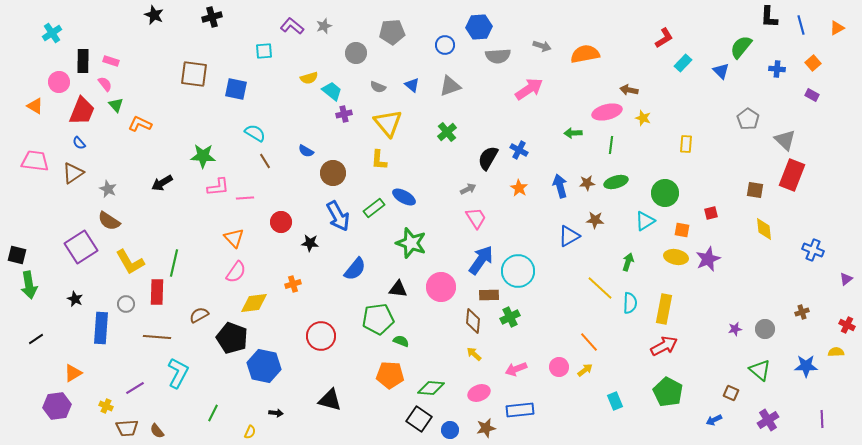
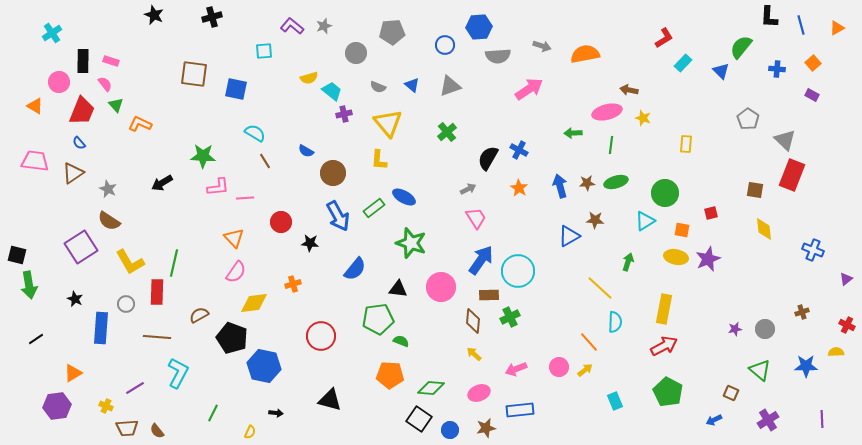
cyan semicircle at (630, 303): moved 15 px left, 19 px down
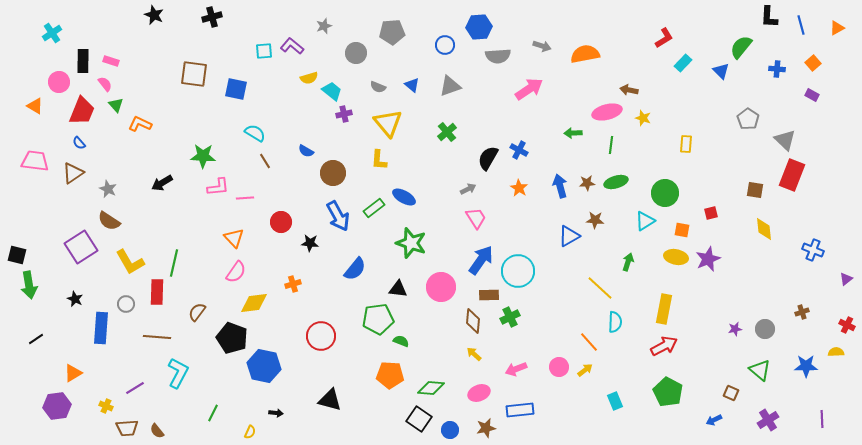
purple L-shape at (292, 26): moved 20 px down
brown semicircle at (199, 315): moved 2 px left, 3 px up; rotated 24 degrees counterclockwise
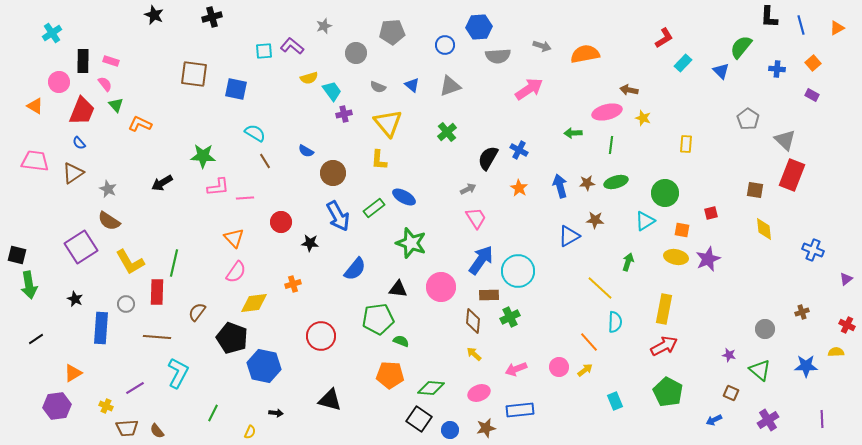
cyan trapezoid at (332, 91): rotated 15 degrees clockwise
purple star at (735, 329): moved 6 px left, 26 px down; rotated 24 degrees clockwise
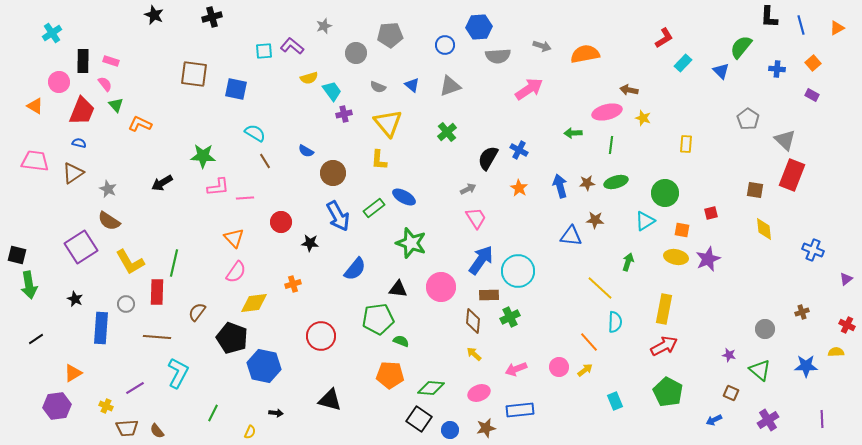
gray pentagon at (392, 32): moved 2 px left, 3 px down
blue semicircle at (79, 143): rotated 144 degrees clockwise
blue triangle at (569, 236): moved 2 px right; rotated 35 degrees clockwise
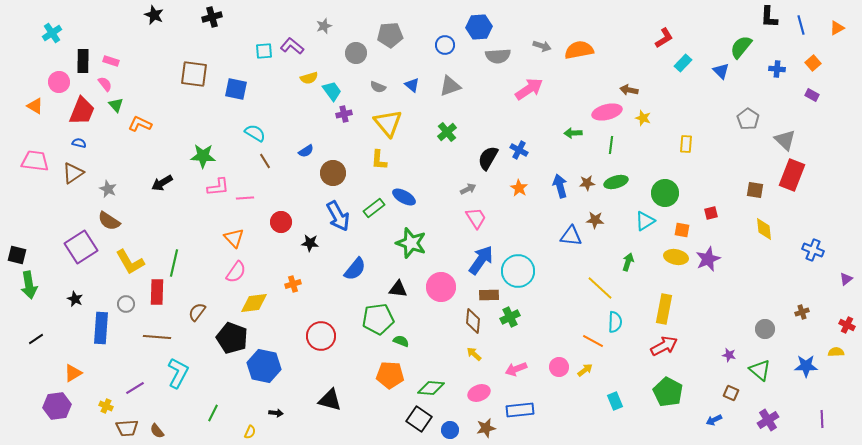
orange semicircle at (585, 54): moved 6 px left, 4 px up
blue semicircle at (306, 151): rotated 63 degrees counterclockwise
orange line at (589, 342): moved 4 px right, 1 px up; rotated 20 degrees counterclockwise
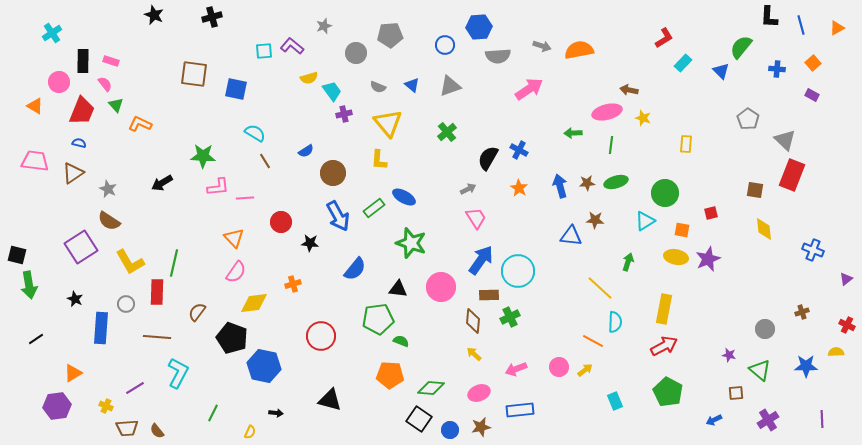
brown square at (731, 393): moved 5 px right; rotated 28 degrees counterclockwise
brown star at (486, 428): moved 5 px left, 1 px up
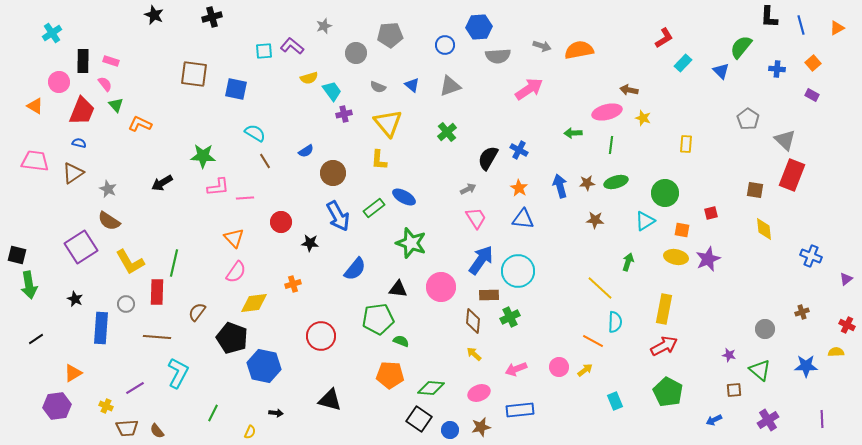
blue triangle at (571, 236): moved 48 px left, 17 px up
blue cross at (813, 250): moved 2 px left, 6 px down
brown square at (736, 393): moved 2 px left, 3 px up
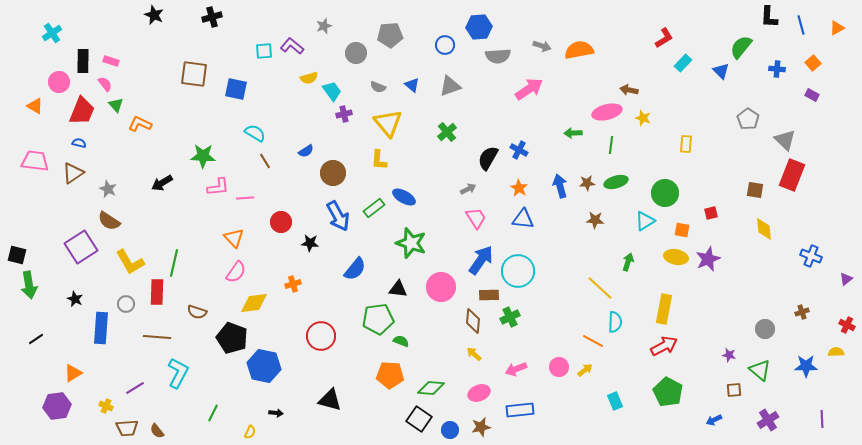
brown semicircle at (197, 312): rotated 108 degrees counterclockwise
